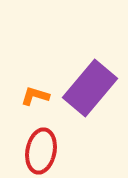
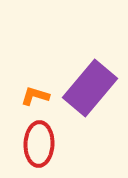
red ellipse: moved 2 px left, 7 px up; rotated 9 degrees counterclockwise
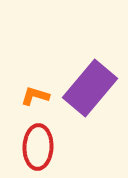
red ellipse: moved 1 px left, 3 px down
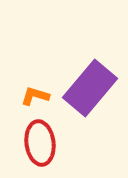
red ellipse: moved 2 px right, 4 px up; rotated 9 degrees counterclockwise
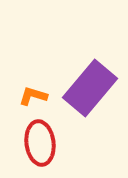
orange L-shape: moved 2 px left
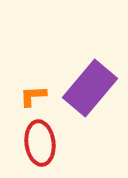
orange L-shape: rotated 20 degrees counterclockwise
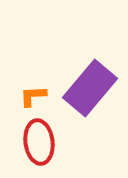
red ellipse: moved 1 px left, 1 px up
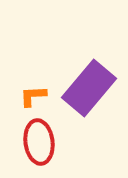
purple rectangle: moved 1 px left
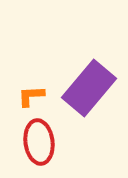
orange L-shape: moved 2 px left
